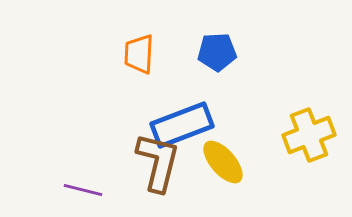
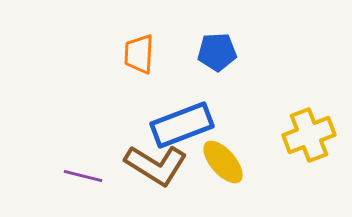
brown L-shape: moved 2 px left, 3 px down; rotated 108 degrees clockwise
purple line: moved 14 px up
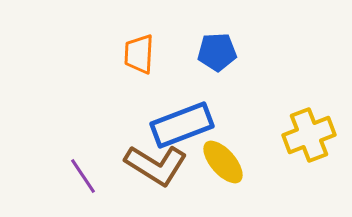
purple line: rotated 42 degrees clockwise
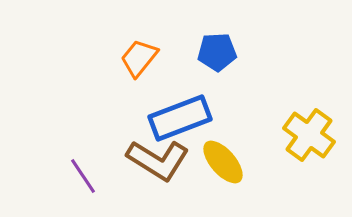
orange trapezoid: moved 4 px down; rotated 36 degrees clockwise
blue rectangle: moved 2 px left, 7 px up
yellow cross: rotated 33 degrees counterclockwise
brown L-shape: moved 2 px right, 5 px up
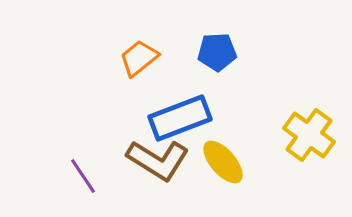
orange trapezoid: rotated 12 degrees clockwise
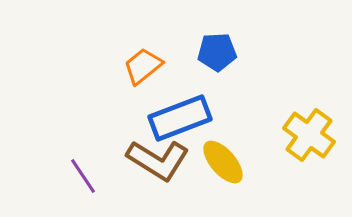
orange trapezoid: moved 4 px right, 8 px down
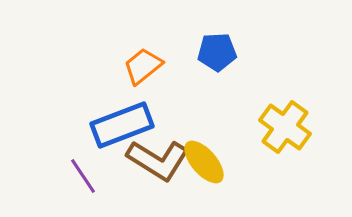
blue rectangle: moved 58 px left, 7 px down
yellow cross: moved 24 px left, 8 px up
yellow ellipse: moved 19 px left
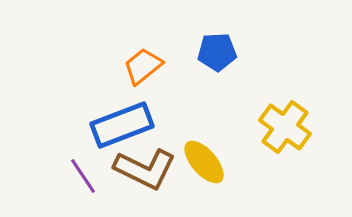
brown L-shape: moved 13 px left, 9 px down; rotated 6 degrees counterclockwise
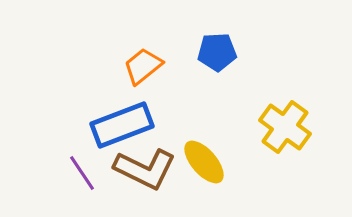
purple line: moved 1 px left, 3 px up
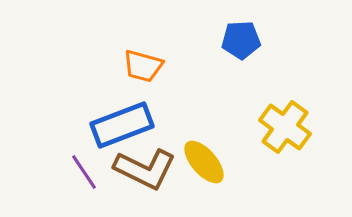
blue pentagon: moved 24 px right, 12 px up
orange trapezoid: rotated 126 degrees counterclockwise
purple line: moved 2 px right, 1 px up
